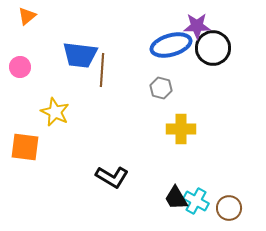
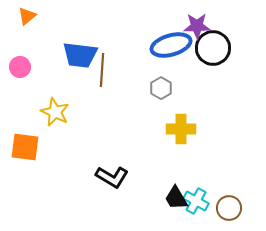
gray hexagon: rotated 15 degrees clockwise
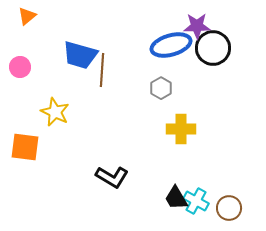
blue trapezoid: rotated 9 degrees clockwise
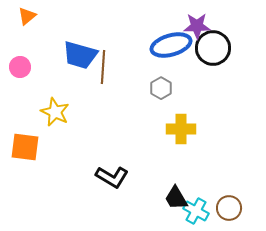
brown line: moved 1 px right, 3 px up
cyan cross: moved 10 px down
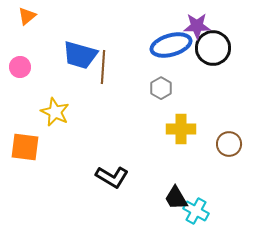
brown circle: moved 64 px up
